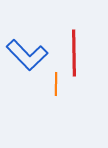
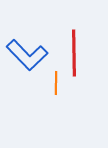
orange line: moved 1 px up
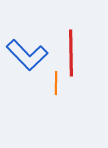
red line: moved 3 px left
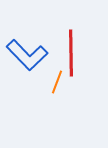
orange line: moved 1 px right, 1 px up; rotated 20 degrees clockwise
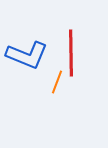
blue L-shape: rotated 24 degrees counterclockwise
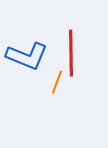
blue L-shape: moved 1 px down
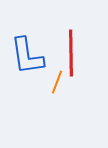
blue L-shape: rotated 60 degrees clockwise
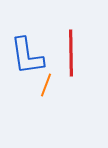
orange line: moved 11 px left, 3 px down
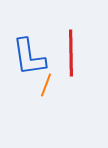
blue L-shape: moved 2 px right, 1 px down
